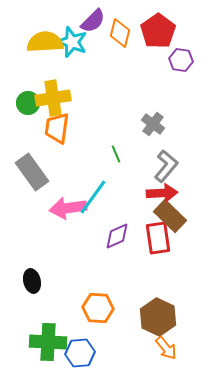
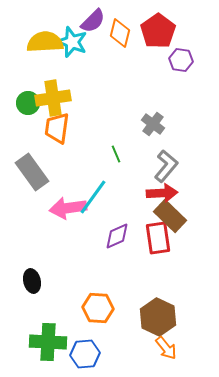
blue hexagon: moved 5 px right, 1 px down
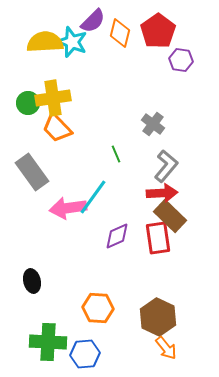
orange trapezoid: rotated 52 degrees counterclockwise
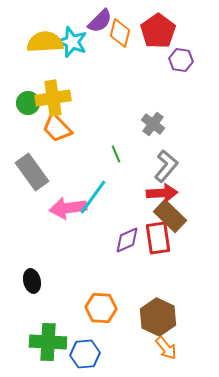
purple semicircle: moved 7 px right
purple diamond: moved 10 px right, 4 px down
orange hexagon: moved 3 px right
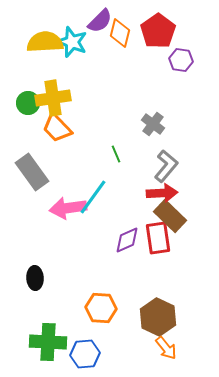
black ellipse: moved 3 px right, 3 px up; rotated 10 degrees clockwise
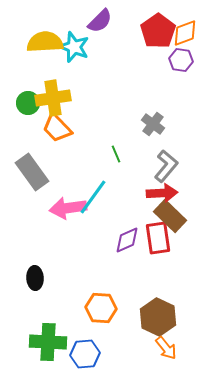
orange diamond: moved 65 px right; rotated 56 degrees clockwise
cyan star: moved 2 px right, 5 px down
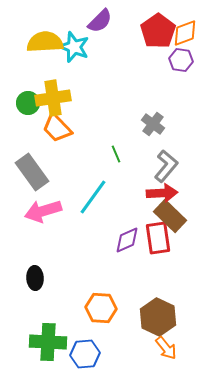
pink arrow: moved 25 px left, 3 px down; rotated 9 degrees counterclockwise
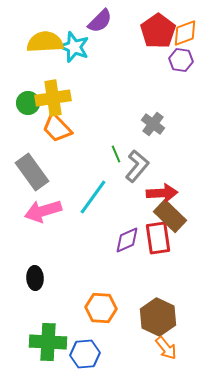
gray L-shape: moved 29 px left
